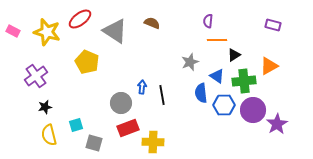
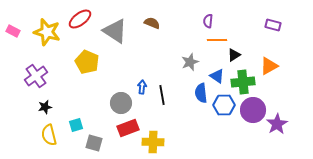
green cross: moved 1 px left, 1 px down
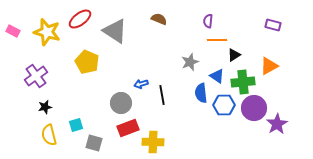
brown semicircle: moved 7 px right, 4 px up
blue arrow: moved 1 px left, 3 px up; rotated 112 degrees counterclockwise
purple circle: moved 1 px right, 2 px up
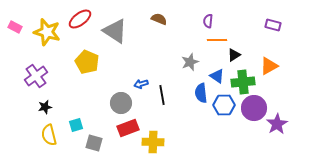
pink rectangle: moved 2 px right, 4 px up
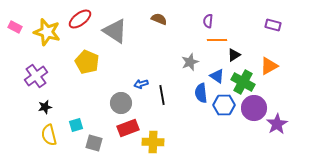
green cross: rotated 35 degrees clockwise
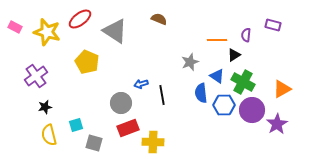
purple semicircle: moved 38 px right, 14 px down
orange triangle: moved 13 px right, 23 px down
purple circle: moved 2 px left, 2 px down
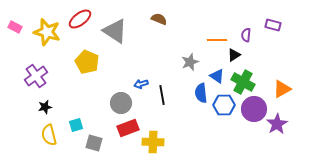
purple circle: moved 2 px right, 1 px up
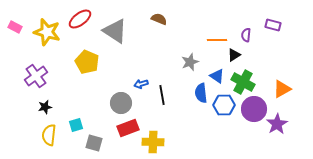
yellow semicircle: rotated 20 degrees clockwise
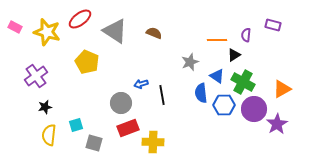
brown semicircle: moved 5 px left, 14 px down
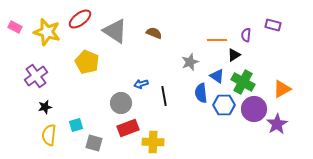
black line: moved 2 px right, 1 px down
